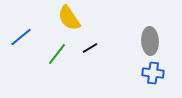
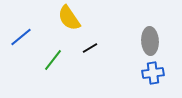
green line: moved 4 px left, 6 px down
blue cross: rotated 15 degrees counterclockwise
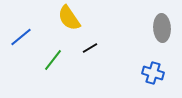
gray ellipse: moved 12 px right, 13 px up
blue cross: rotated 25 degrees clockwise
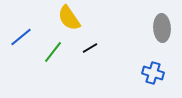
green line: moved 8 px up
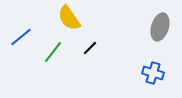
gray ellipse: moved 2 px left, 1 px up; rotated 20 degrees clockwise
black line: rotated 14 degrees counterclockwise
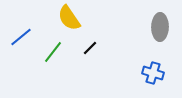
gray ellipse: rotated 16 degrees counterclockwise
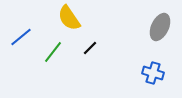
gray ellipse: rotated 24 degrees clockwise
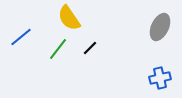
green line: moved 5 px right, 3 px up
blue cross: moved 7 px right, 5 px down; rotated 30 degrees counterclockwise
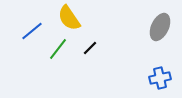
blue line: moved 11 px right, 6 px up
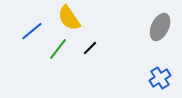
blue cross: rotated 20 degrees counterclockwise
